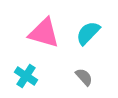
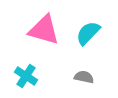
pink triangle: moved 3 px up
gray semicircle: rotated 36 degrees counterclockwise
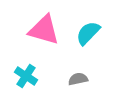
gray semicircle: moved 6 px left, 2 px down; rotated 24 degrees counterclockwise
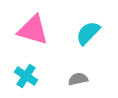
pink triangle: moved 11 px left
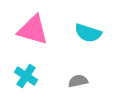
cyan semicircle: rotated 116 degrees counterclockwise
gray semicircle: moved 2 px down
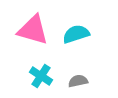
cyan semicircle: moved 12 px left, 1 px down; rotated 144 degrees clockwise
cyan cross: moved 15 px right
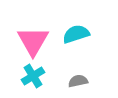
pink triangle: moved 11 px down; rotated 44 degrees clockwise
cyan cross: moved 8 px left; rotated 25 degrees clockwise
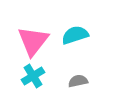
cyan semicircle: moved 1 px left, 1 px down
pink triangle: rotated 8 degrees clockwise
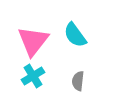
cyan semicircle: rotated 108 degrees counterclockwise
gray semicircle: rotated 72 degrees counterclockwise
